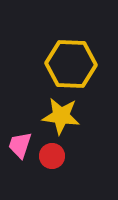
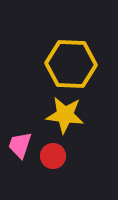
yellow star: moved 4 px right, 1 px up
red circle: moved 1 px right
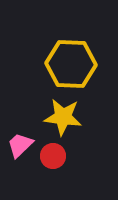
yellow star: moved 2 px left, 2 px down
pink trapezoid: rotated 28 degrees clockwise
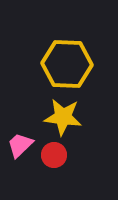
yellow hexagon: moved 4 px left
red circle: moved 1 px right, 1 px up
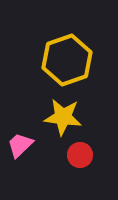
yellow hexagon: moved 4 px up; rotated 21 degrees counterclockwise
red circle: moved 26 px right
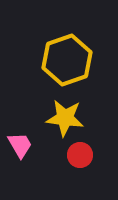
yellow star: moved 2 px right, 1 px down
pink trapezoid: rotated 104 degrees clockwise
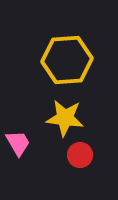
yellow hexagon: rotated 15 degrees clockwise
pink trapezoid: moved 2 px left, 2 px up
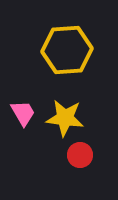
yellow hexagon: moved 10 px up
pink trapezoid: moved 5 px right, 30 px up
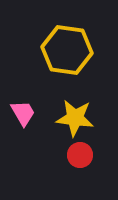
yellow hexagon: rotated 12 degrees clockwise
yellow star: moved 10 px right
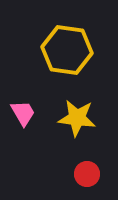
yellow star: moved 2 px right
red circle: moved 7 px right, 19 px down
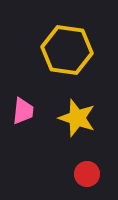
pink trapezoid: moved 2 px up; rotated 36 degrees clockwise
yellow star: rotated 12 degrees clockwise
